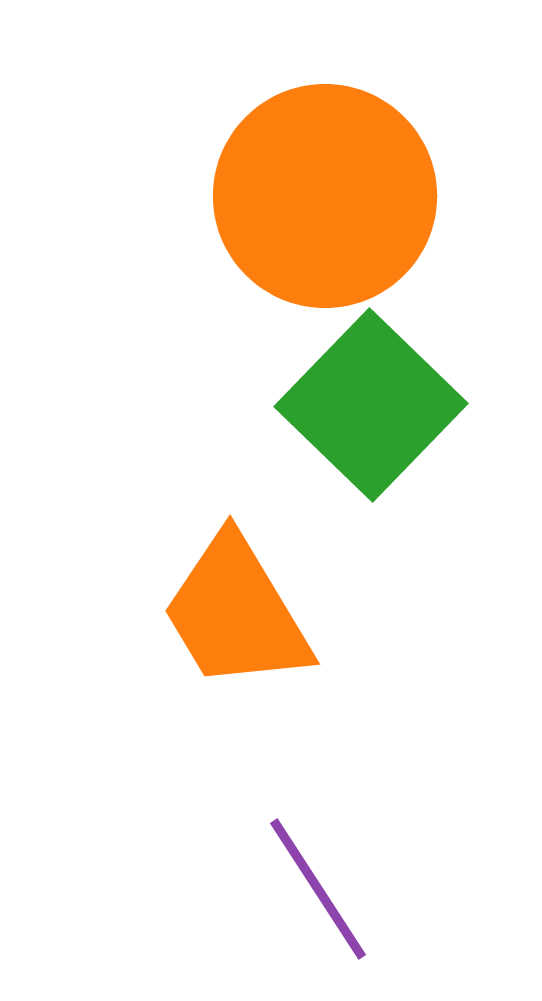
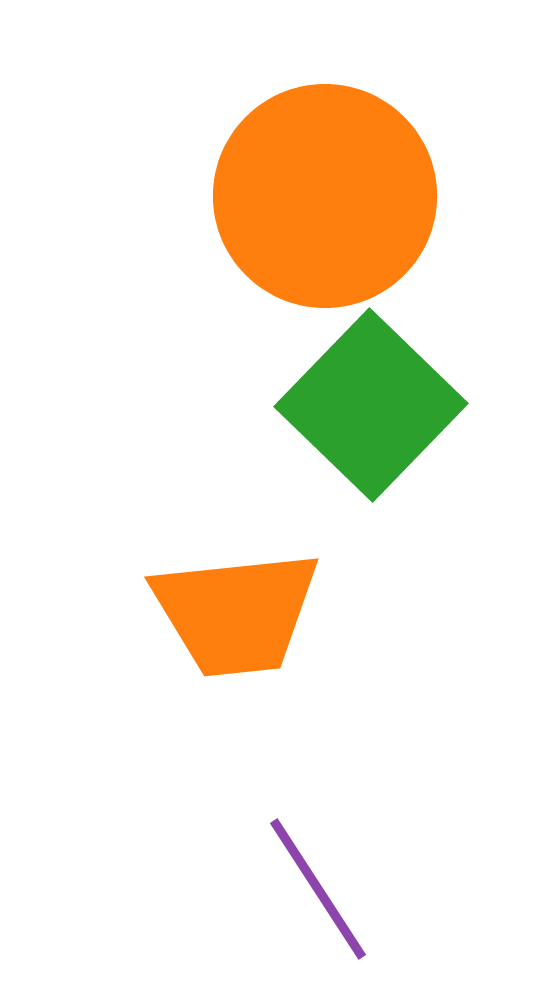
orange trapezoid: rotated 65 degrees counterclockwise
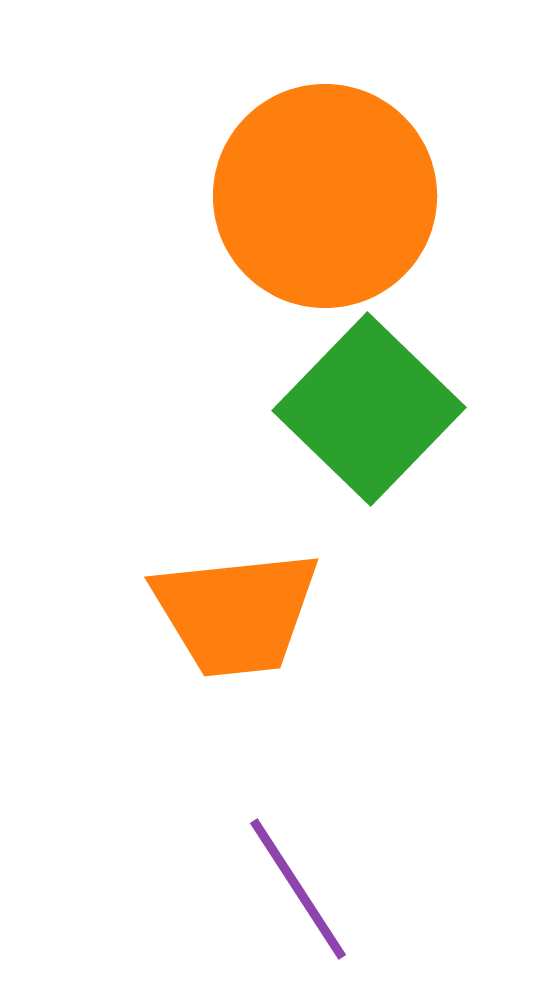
green square: moved 2 px left, 4 px down
purple line: moved 20 px left
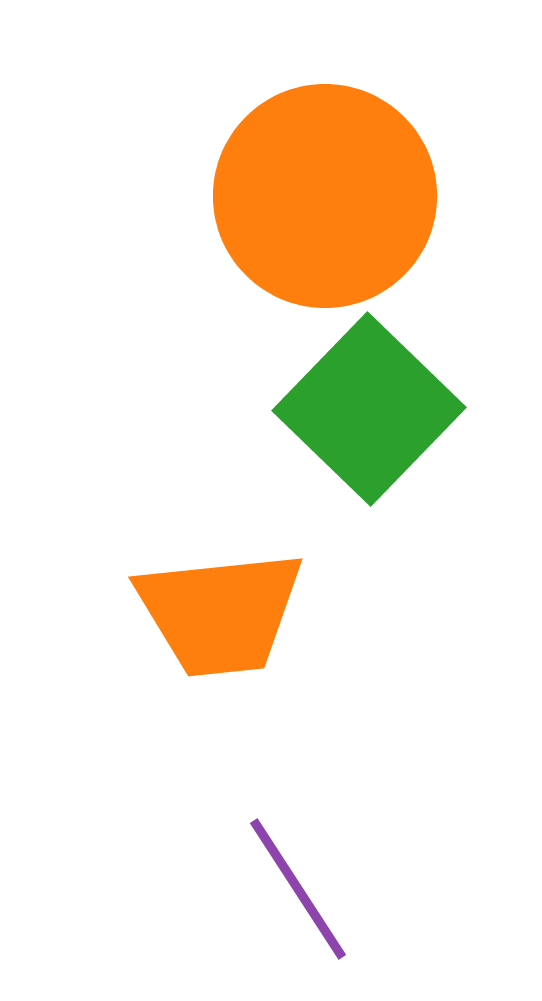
orange trapezoid: moved 16 px left
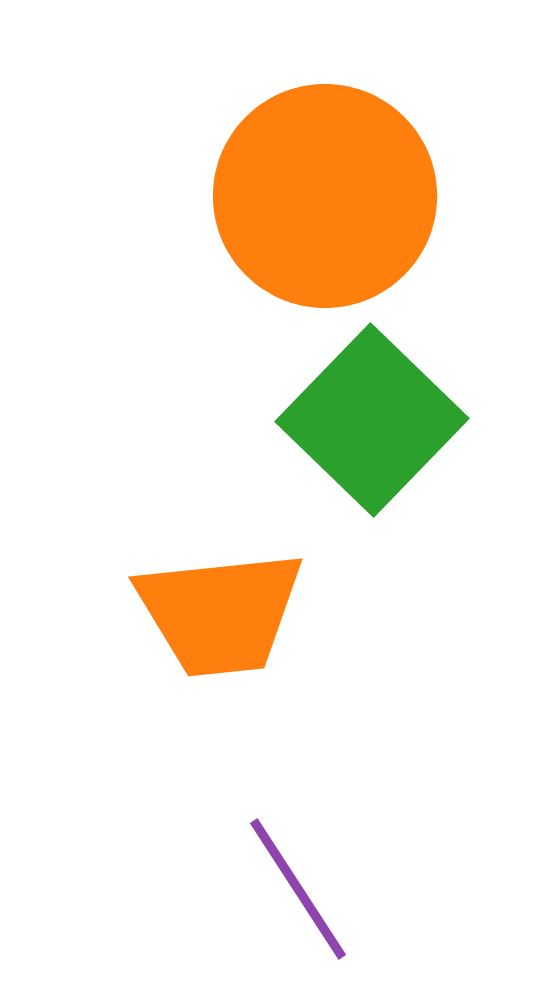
green square: moved 3 px right, 11 px down
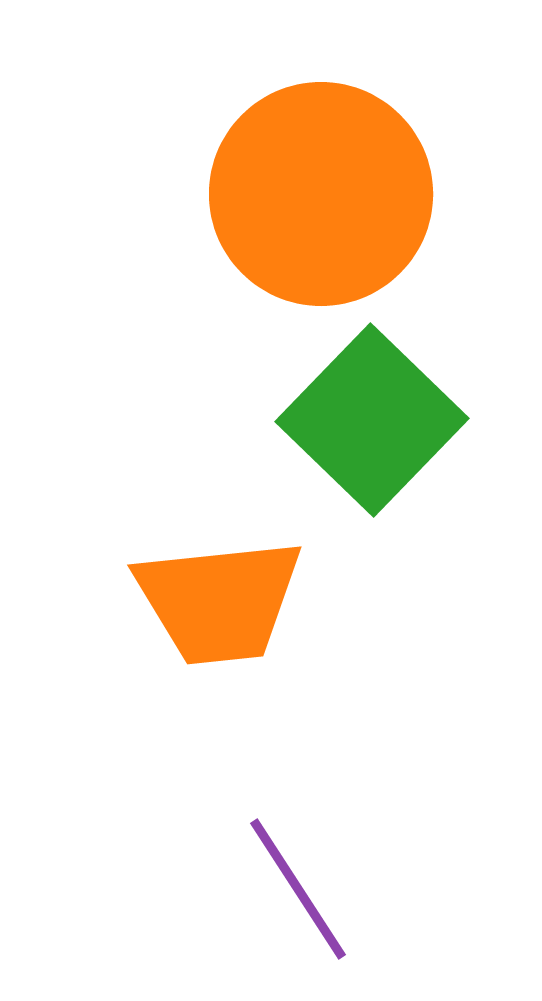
orange circle: moved 4 px left, 2 px up
orange trapezoid: moved 1 px left, 12 px up
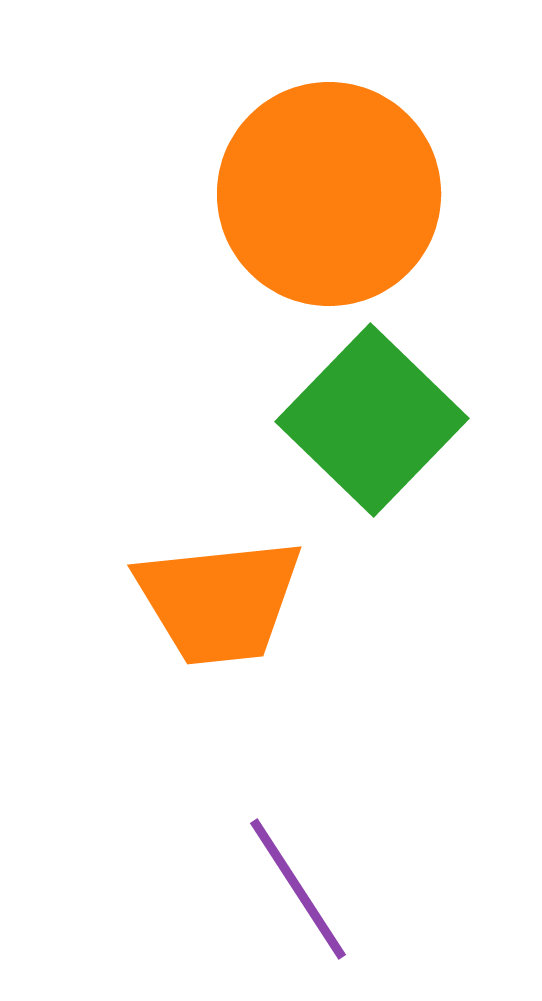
orange circle: moved 8 px right
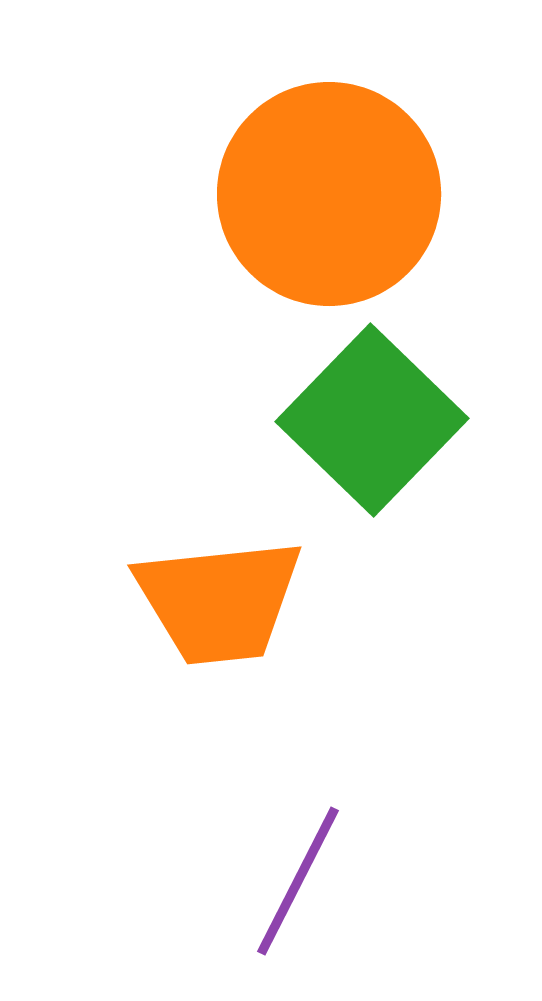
purple line: moved 8 px up; rotated 60 degrees clockwise
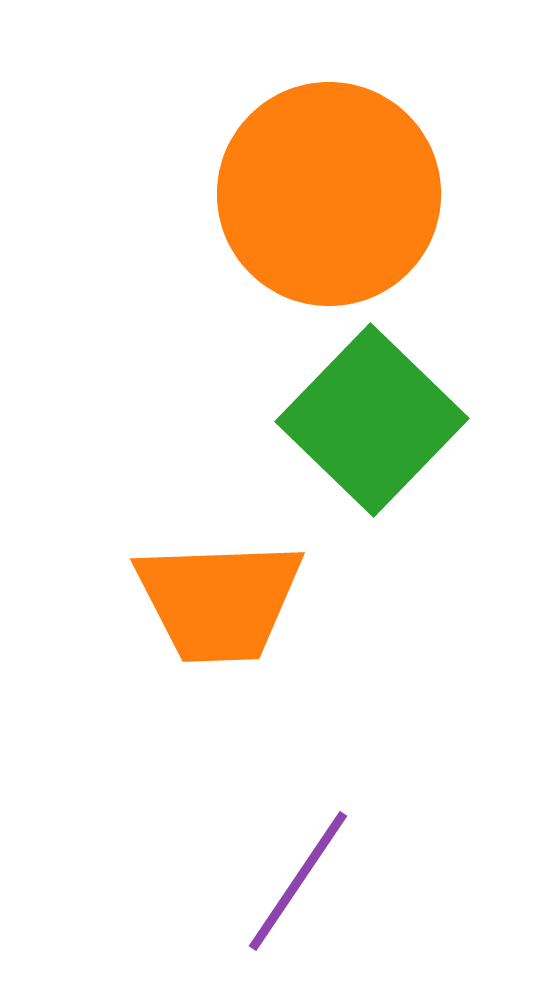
orange trapezoid: rotated 4 degrees clockwise
purple line: rotated 7 degrees clockwise
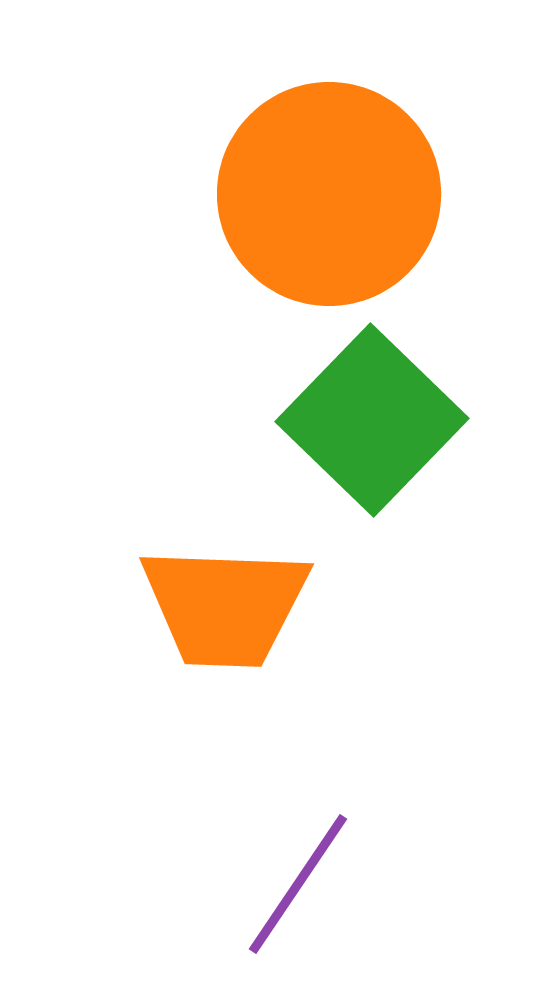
orange trapezoid: moved 6 px right, 5 px down; rotated 4 degrees clockwise
purple line: moved 3 px down
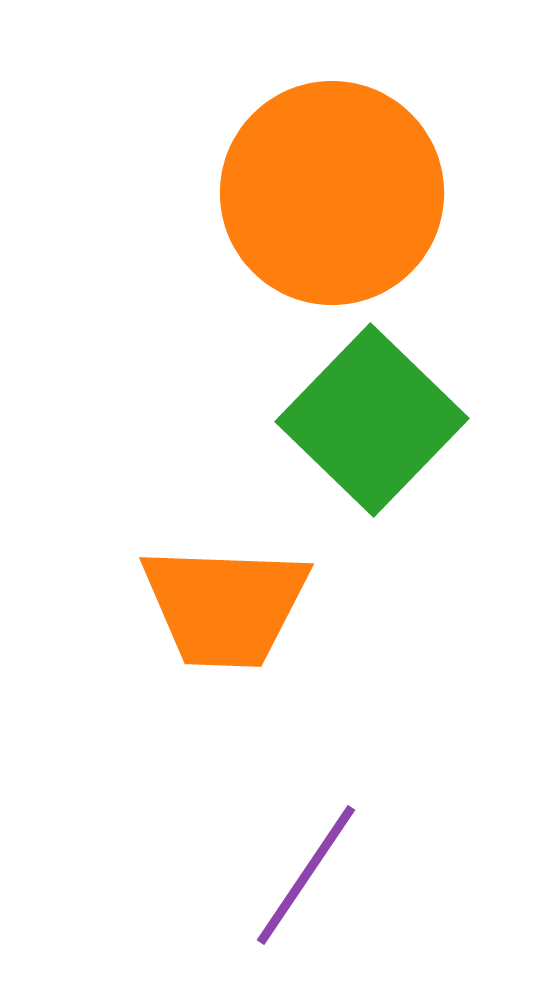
orange circle: moved 3 px right, 1 px up
purple line: moved 8 px right, 9 px up
